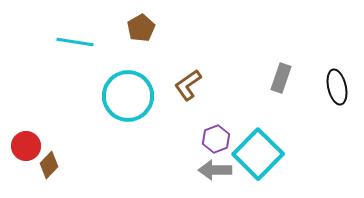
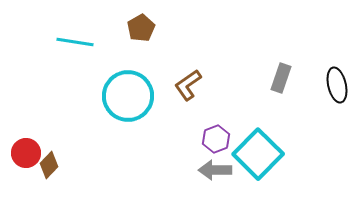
black ellipse: moved 2 px up
red circle: moved 7 px down
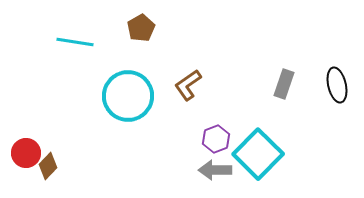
gray rectangle: moved 3 px right, 6 px down
brown diamond: moved 1 px left, 1 px down
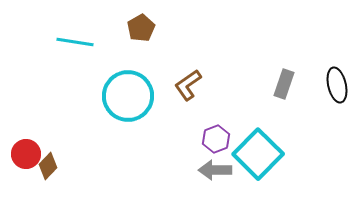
red circle: moved 1 px down
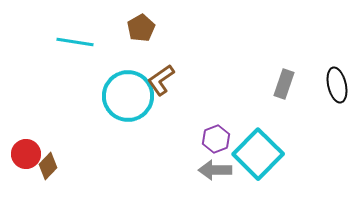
brown L-shape: moved 27 px left, 5 px up
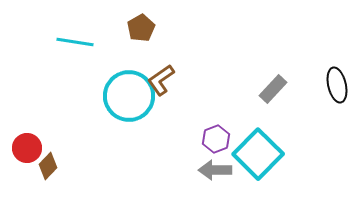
gray rectangle: moved 11 px left, 5 px down; rotated 24 degrees clockwise
cyan circle: moved 1 px right
red circle: moved 1 px right, 6 px up
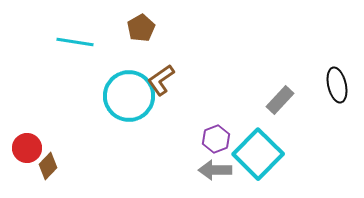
gray rectangle: moved 7 px right, 11 px down
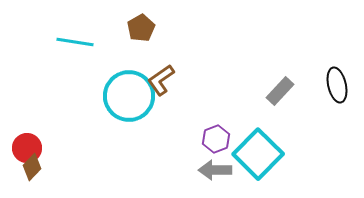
gray rectangle: moved 9 px up
brown diamond: moved 16 px left, 1 px down
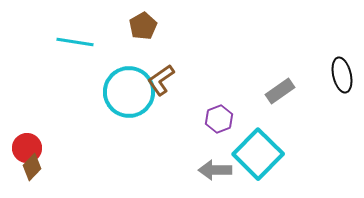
brown pentagon: moved 2 px right, 2 px up
black ellipse: moved 5 px right, 10 px up
gray rectangle: rotated 12 degrees clockwise
cyan circle: moved 4 px up
purple hexagon: moved 3 px right, 20 px up
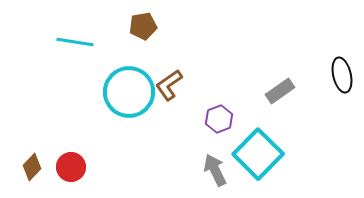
brown pentagon: rotated 20 degrees clockwise
brown L-shape: moved 8 px right, 5 px down
red circle: moved 44 px right, 19 px down
gray arrow: rotated 64 degrees clockwise
